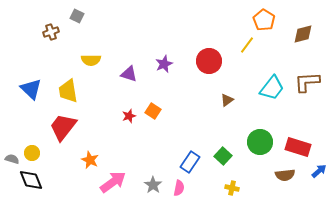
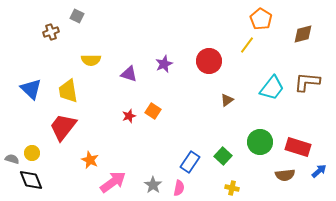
orange pentagon: moved 3 px left, 1 px up
brown L-shape: rotated 8 degrees clockwise
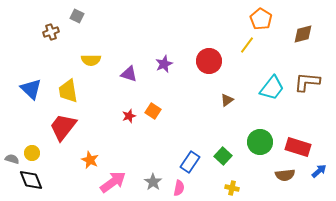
gray star: moved 3 px up
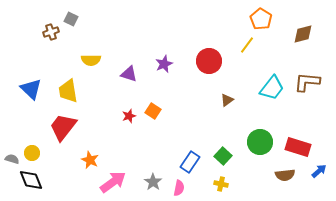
gray square: moved 6 px left, 3 px down
yellow cross: moved 11 px left, 4 px up
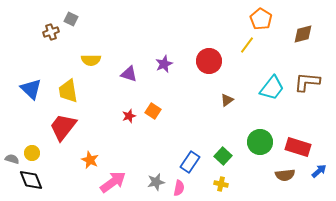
gray star: moved 3 px right; rotated 24 degrees clockwise
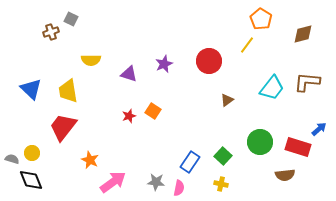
blue arrow: moved 42 px up
gray star: rotated 18 degrees clockwise
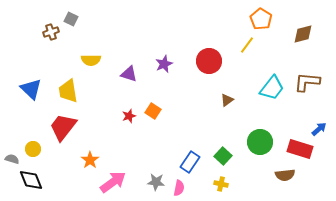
red rectangle: moved 2 px right, 2 px down
yellow circle: moved 1 px right, 4 px up
orange star: rotated 12 degrees clockwise
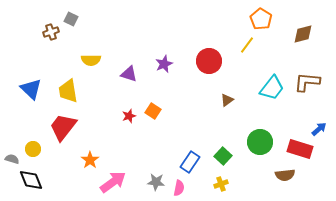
yellow cross: rotated 32 degrees counterclockwise
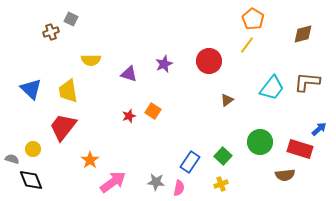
orange pentagon: moved 8 px left
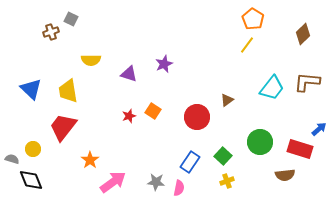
brown diamond: rotated 30 degrees counterclockwise
red circle: moved 12 px left, 56 px down
yellow cross: moved 6 px right, 3 px up
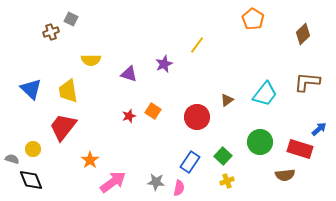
yellow line: moved 50 px left
cyan trapezoid: moved 7 px left, 6 px down
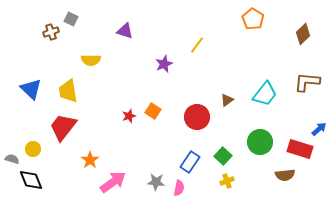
purple triangle: moved 4 px left, 43 px up
